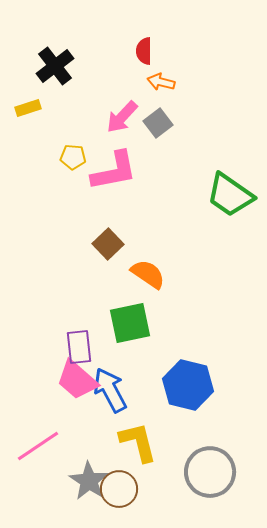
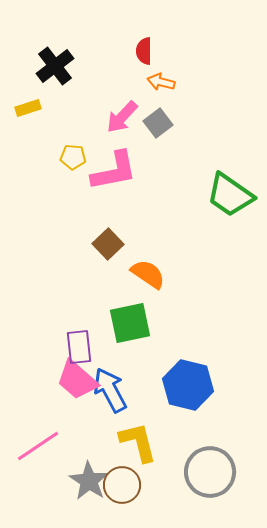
brown circle: moved 3 px right, 4 px up
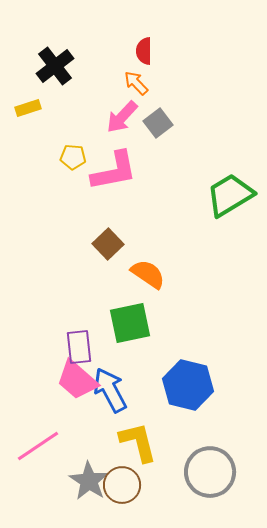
orange arrow: moved 25 px left, 1 px down; rotated 32 degrees clockwise
green trapezoid: rotated 114 degrees clockwise
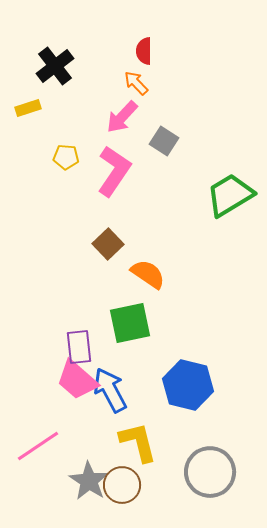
gray square: moved 6 px right, 18 px down; rotated 20 degrees counterclockwise
yellow pentagon: moved 7 px left
pink L-shape: rotated 45 degrees counterclockwise
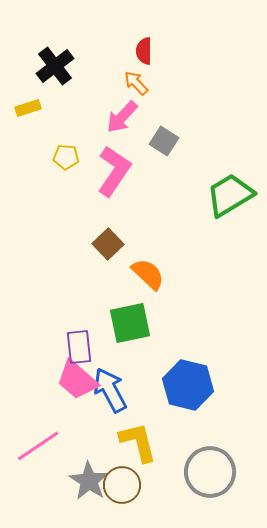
orange semicircle: rotated 9 degrees clockwise
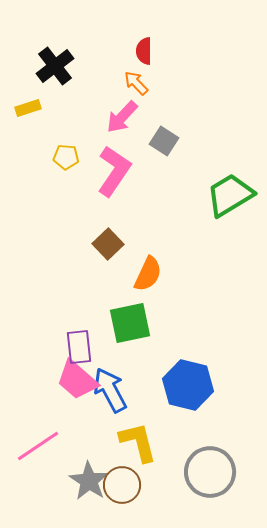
orange semicircle: rotated 72 degrees clockwise
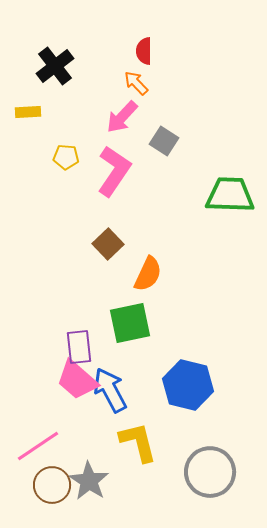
yellow rectangle: moved 4 px down; rotated 15 degrees clockwise
green trapezoid: rotated 33 degrees clockwise
brown circle: moved 70 px left
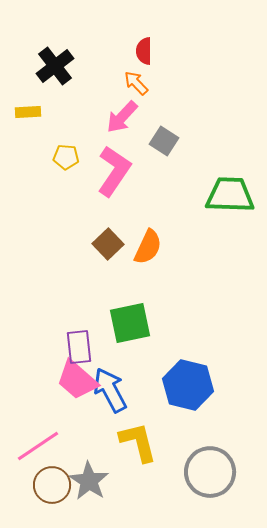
orange semicircle: moved 27 px up
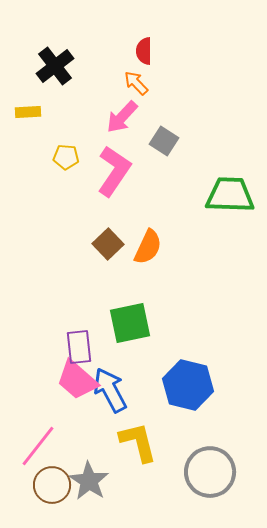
pink line: rotated 18 degrees counterclockwise
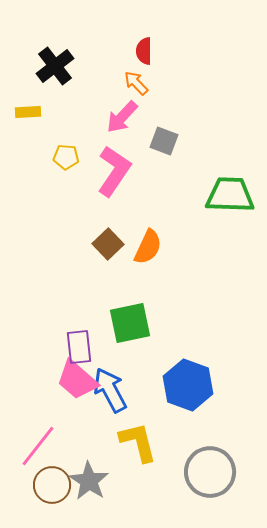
gray square: rotated 12 degrees counterclockwise
blue hexagon: rotated 6 degrees clockwise
